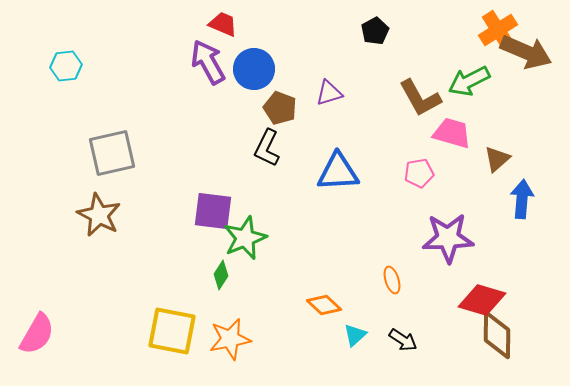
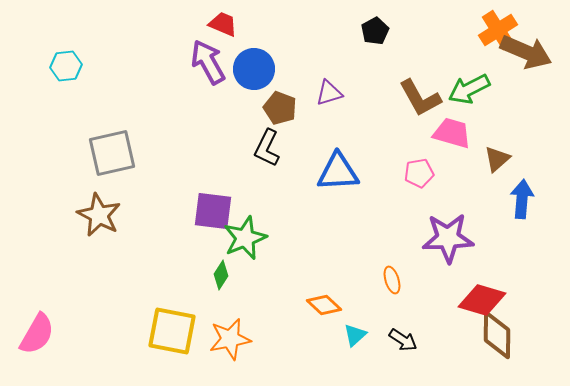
green arrow: moved 8 px down
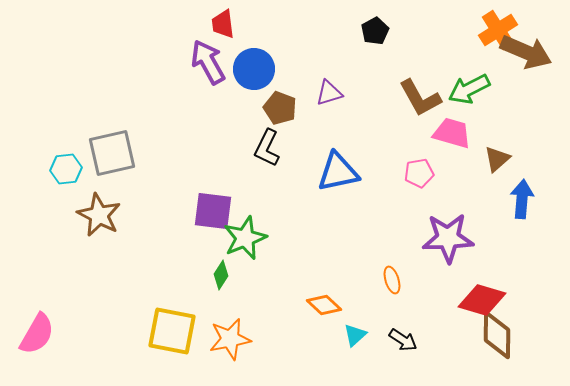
red trapezoid: rotated 120 degrees counterclockwise
cyan hexagon: moved 103 px down
blue triangle: rotated 9 degrees counterclockwise
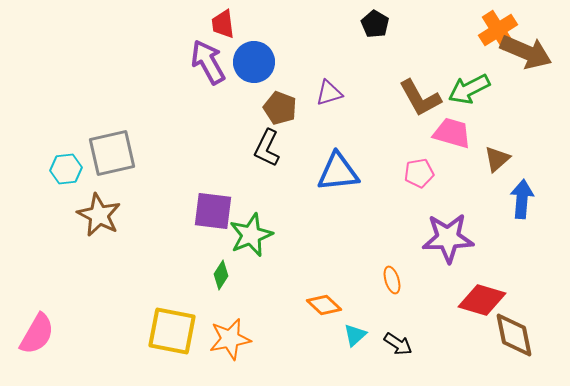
black pentagon: moved 7 px up; rotated 12 degrees counterclockwise
blue circle: moved 7 px up
blue triangle: rotated 6 degrees clockwise
green star: moved 6 px right, 3 px up
brown diamond: moved 17 px right; rotated 12 degrees counterclockwise
black arrow: moved 5 px left, 4 px down
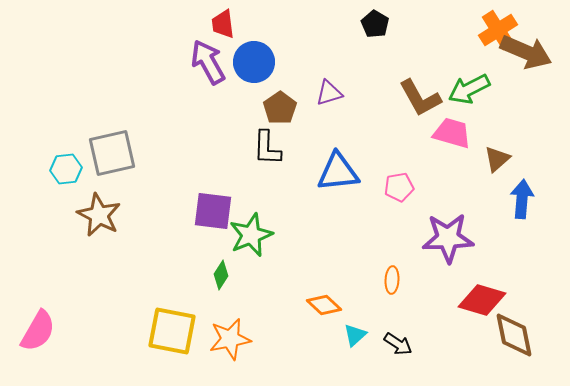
brown pentagon: rotated 16 degrees clockwise
black L-shape: rotated 24 degrees counterclockwise
pink pentagon: moved 20 px left, 14 px down
orange ellipse: rotated 20 degrees clockwise
pink semicircle: moved 1 px right, 3 px up
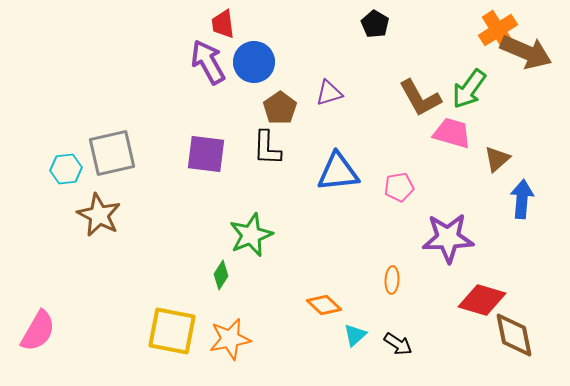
green arrow: rotated 27 degrees counterclockwise
purple square: moved 7 px left, 57 px up
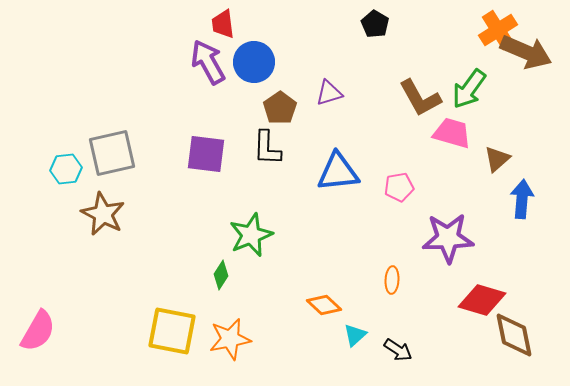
brown star: moved 4 px right, 1 px up
black arrow: moved 6 px down
